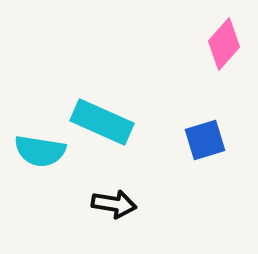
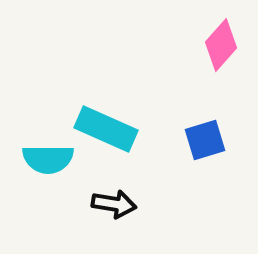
pink diamond: moved 3 px left, 1 px down
cyan rectangle: moved 4 px right, 7 px down
cyan semicircle: moved 8 px right, 8 px down; rotated 9 degrees counterclockwise
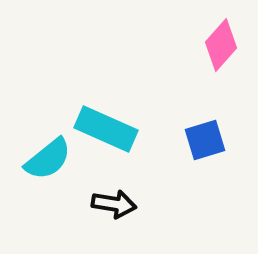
cyan semicircle: rotated 39 degrees counterclockwise
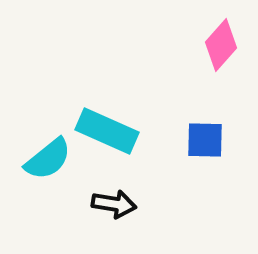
cyan rectangle: moved 1 px right, 2 px down
blue square: rotated 18 degrees clockwise
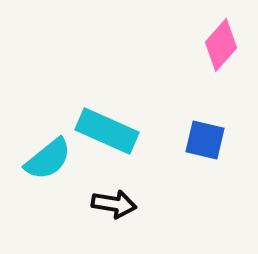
blue square: rotated 12 degrees clockwise
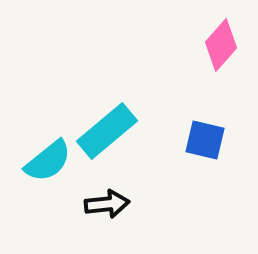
cyan rectangle: rotated 64 degrees counterclockwise
cyan semicircle: moved 2 px down
black arrow: moved 7 px left; rotated 15 degrees counterclockwise
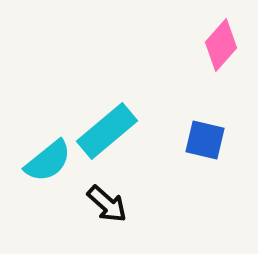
black arrow: rotated 48 degrees clockwise
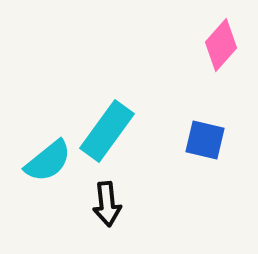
cyan rectangle: rotated 14 degrees counterclockwise
black arrow: rotated 42 degrees clockwise
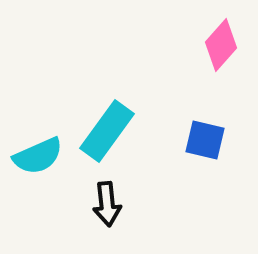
cyan semicircle: moved 10 px left, 5 px up; rotated 15 degrees clockwise
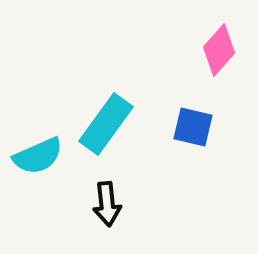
pink diamond: moved 2 px left, 5 px down
cyan rectangle: moved 1 px left, 7 px up
blue square: moved 12 px left, 13 px up
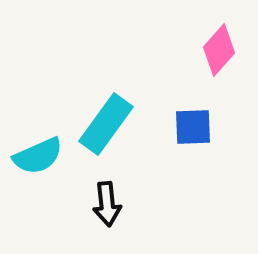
blue square: rotated 15 degrees counterclockwise
